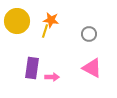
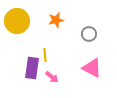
orange star: moved 5 px right; rotated 21 degrees counterclockwise
yellow line: moved 24 px down; rotated 24 degrees counterclockwise
pink arrow: rotated 40 degrees clockwise
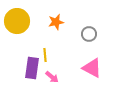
orange star: moved 2 px down
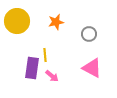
pink arrow: moved 1 px up
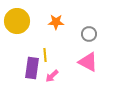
orange star: rotated 14 degrees clockwise
pink triangle: moved 4 px left, 6 px up
pink arrow: rotated 96 degrees clockwise
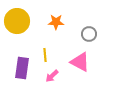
pink triangle: moved 8 px left
purple rectangle: moved 10 px left
